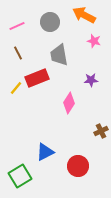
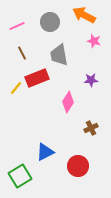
brown line: moved 4 px right
pink diamond: moved 1 px left, 1 px up
brown cross: moved 10 px left, 3 px up
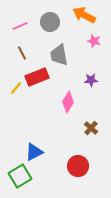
pink line: moved 3 px right
red rectangle: moved 1 px up
brown cross: rotated 24 degrees counterclockwise
blue triangle: moved 11 px left
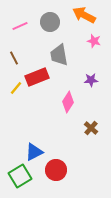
brown line: moved 8 px left, 5 px down
red circle: moved 22 px left, 4 px down
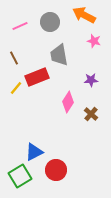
brown cross: moved 14 px up
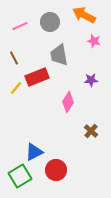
brown cross: moved 17 px down
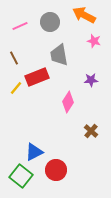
green square: moved 1 px right; rotated 20 degrees counterclockwise
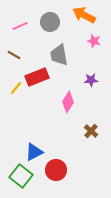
brown line: moved 3 px up; rotated 32 degrees counterclockwise
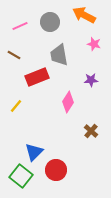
pink star: moved 3 px down
yellow line: moved 18 px down
blue triangle: rotated 18 degrees counterclockwise
